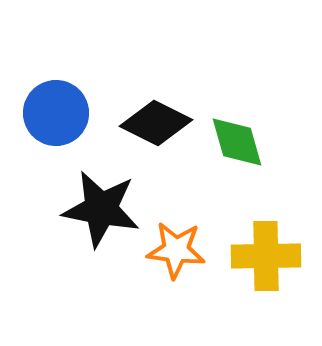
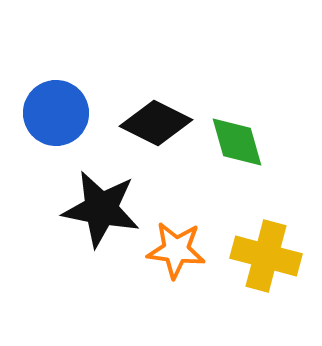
yellow cross: rotated 16 degrees clockwise
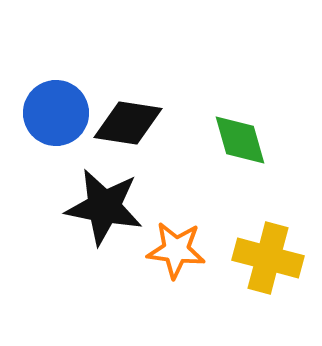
black diamond: moved 28 px left; rotated 18 degrees counterclockwise
green diamond: moved 3 px right, 2 px up
black star: moved 3 px right, 2 px up
yellow cross: moved 2 px right, 2 px down
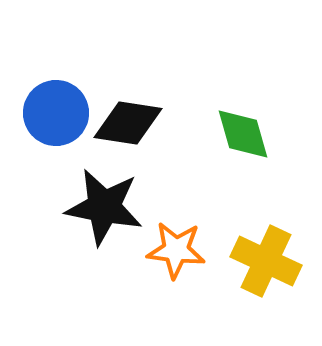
green diamond: moved 3 px right, 6 px up
yellow cross: moved 2 px left, 3 px down; rotated 10 degrees clockwise
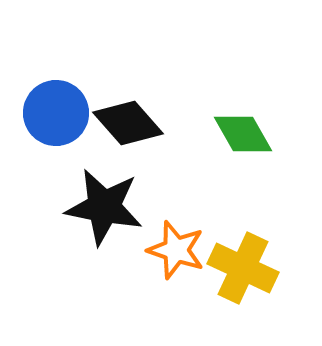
black diamond: rotated 40 degrees clockwise
green diamond: rotated 14 degrees counterclockwise
orange star: rotated 12 degrees clockwise
yellow cross: moved 23 px left, 7 px down
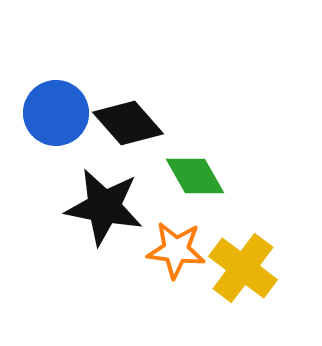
green diamond: moved 48 px left, 42 px down
orange star: rotated 12 degrees counterclockwise
yellow cross: rotated 12 degrees clockwise
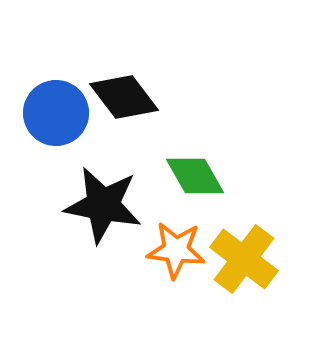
black diamond: moved 4 px left, 26 px up; rotated 4 degrees clockwise
black star: moved 1 px left, 2 px up
yellow cross: moved 1 px right, 9 px up
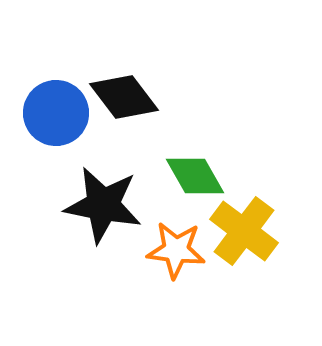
yellow cross: moved 28 px up
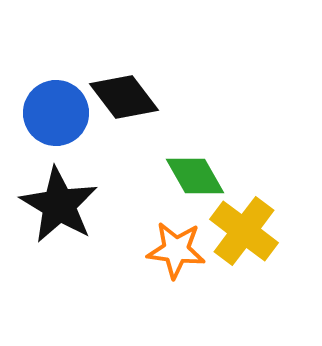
black star: moved 44 px left; rotated 20 degrees clockwise
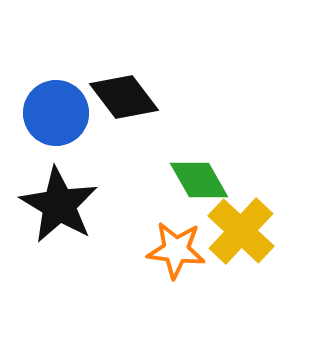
green diamond: moved 4 px right, 4 px down
yellow cross: moved 3 px left; rotated 6 degrees clockwise
